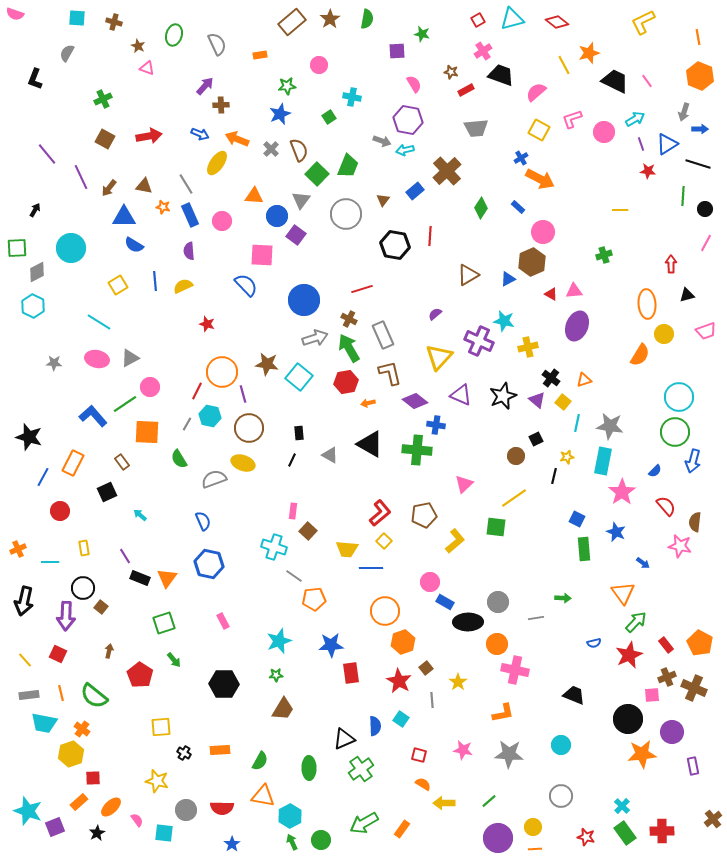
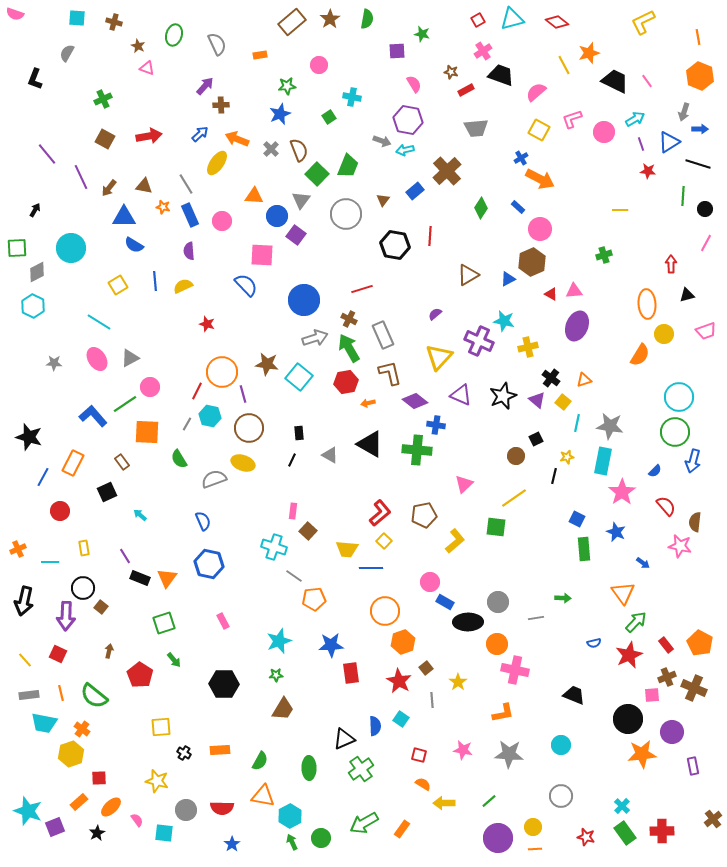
blue arrow at (200, 134): rotated 66 degrees counterclockwise
blue triangle at (667, 144): moved 2 px right, 2 px up
pink circle at (543, 232): moved 3 px left, 3 px up
pink ellipse at (97, 359): rotated 45 degrees clockwise
red square at (93, 778): moved 6 px right
green circle at (321, 840): moved 2 px up
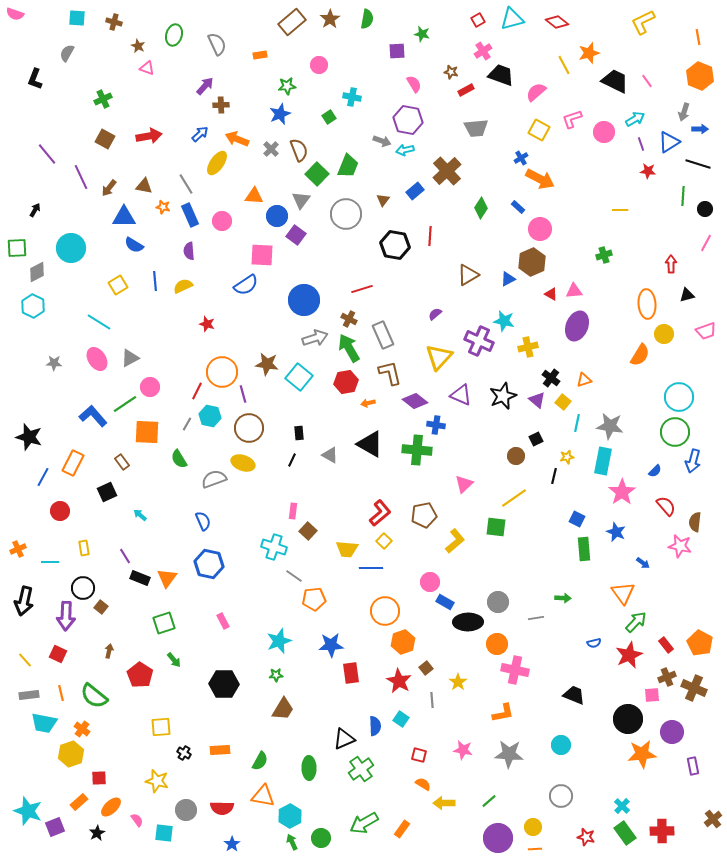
blue semicircle at (246, 285): rotated 100 degrees clockwise
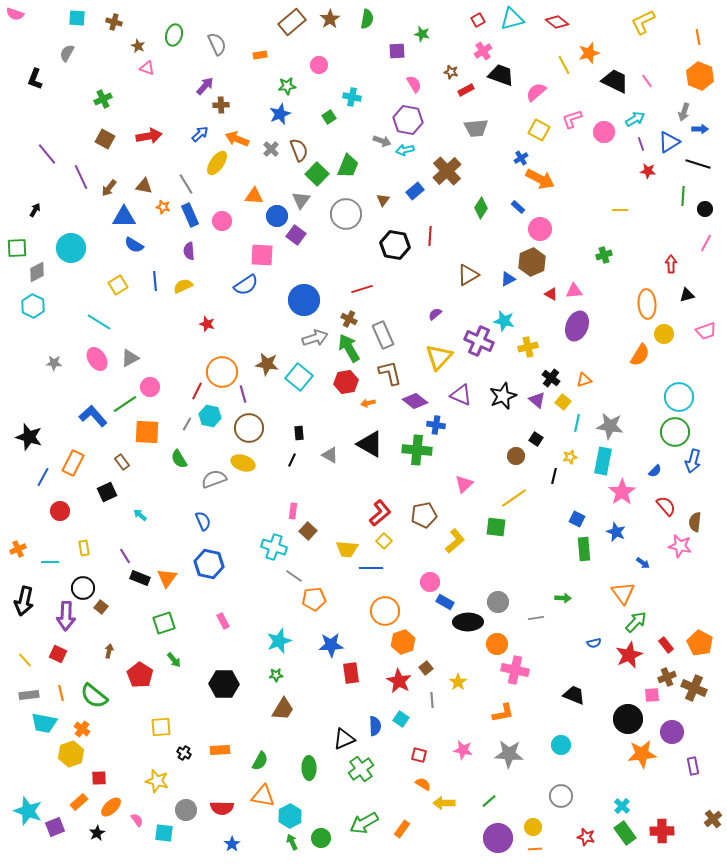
black square at (536, 439): rotated 32 degrees counterclockwise
yellow star at (567, 457): moved 3 px right
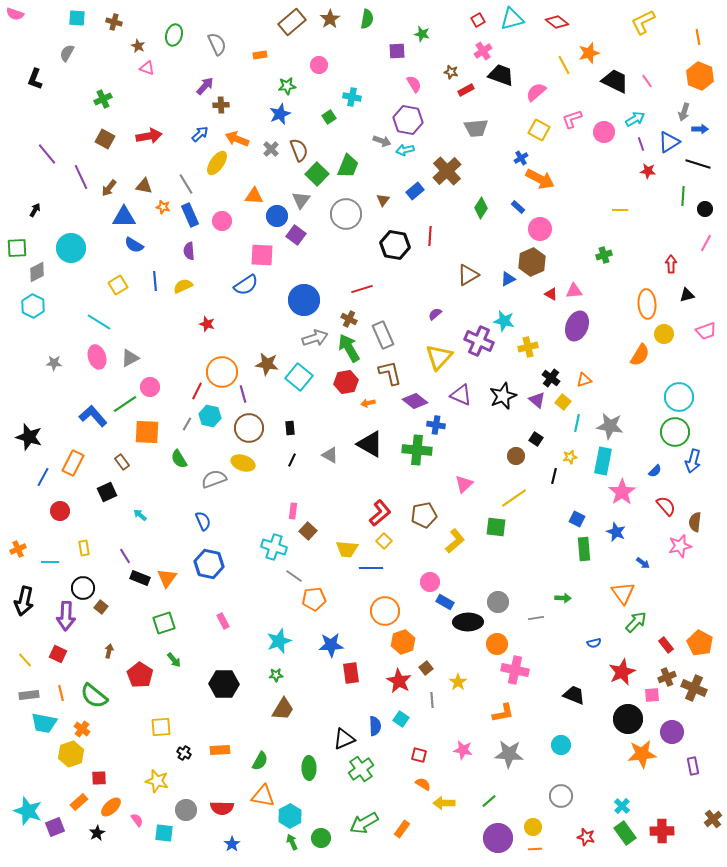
pink ellipse at (97, 359): moved 2 px up; rotated 15 degrees clockwise
black rectangle at (299, 433): moved 9 px left, 5 px up
pink star at (680, 546): rotated 25 degrees counterclockwise
red star at (629, 655): moved 7 px left, 17 px down
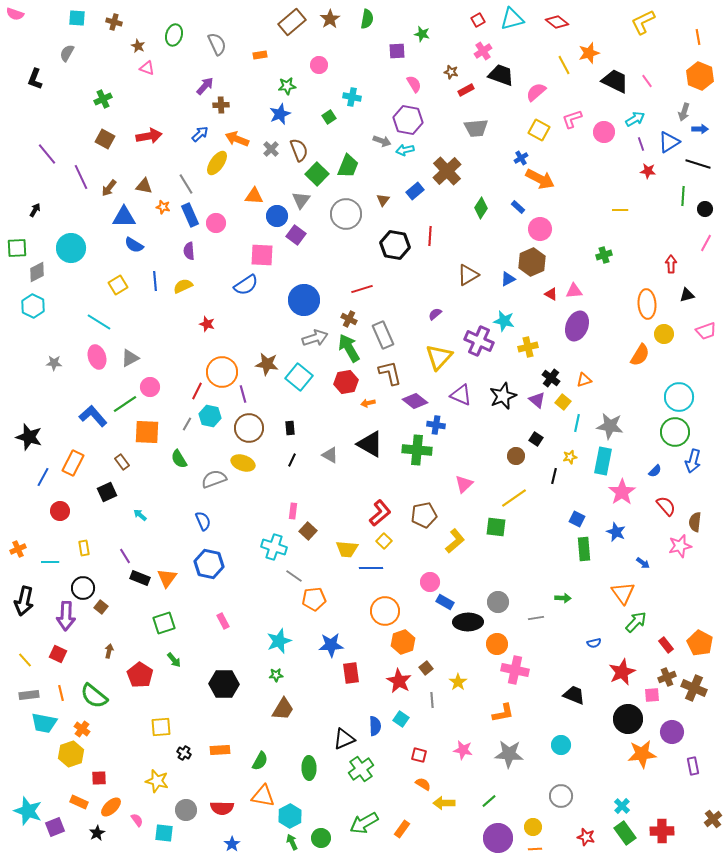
pink circle at (222, 221): moved 6 px left, 2 px down
orange rectangle at (79, 802): rotated 66 degrees clockwise
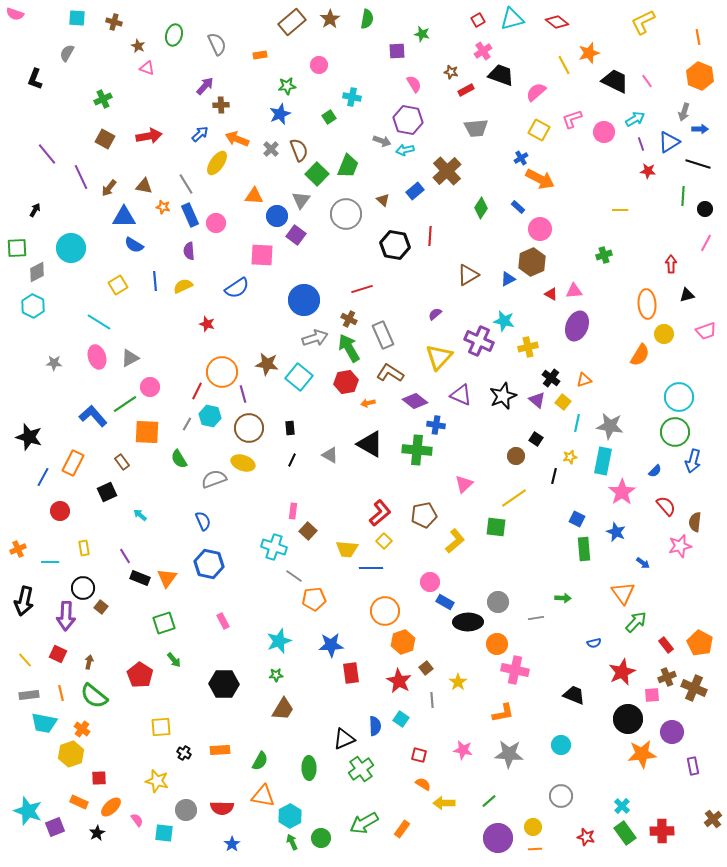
brown triangle at (383, 200): rotated 24 degrees counterclockwise
blue semicircle at (246, 285): moved 9 px left, 3 px down
brown L-shape at (390, 373): rotated 44 degrees counterclockwise
brown arrow at (109, 651): moved 20 px left, 11 px down
